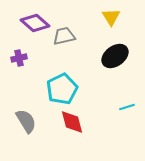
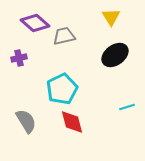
black ellipse: moved 1 px up
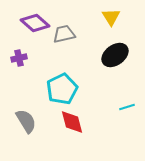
gray trapezoid: moved 2 px up
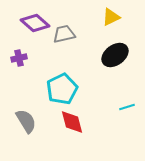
yellow triangle: rotated 36 degrees clockwise
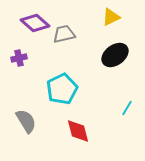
cyan line: moved 1 px down; rotated 42 degrees counterclockwise
red diamond: moved 6 px right, 9 px down
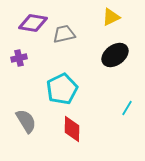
purple diamond: moved 2 px left; rotated 32 degrees counterclockwise
red diamond: moved 6 px left, 2 px up; rotated 16 degrees clockwise
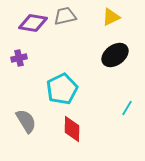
gray trapezoid: moved 1 px right, 18 px up
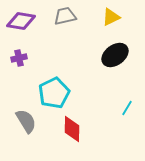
purple diamond: moved 12 px left, 2 px up
cyan pentagon: moved 8 px left, 4 px down
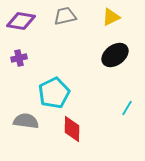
gray semicircle: rotated 50 degrees counterclockwise
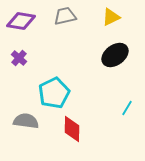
purple cross: rotated 35 degrees counterclockwise
